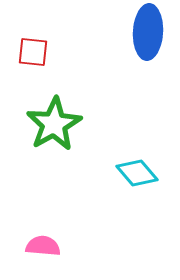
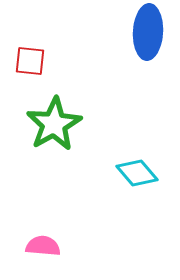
red square: moved 3 px left, 9 px down
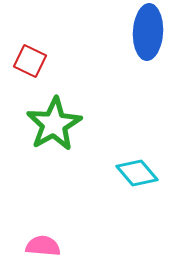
red square: rotated 20 degrees clockwise
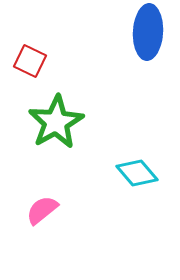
green star: moved 2 px right, 2 px up
pink semicircle: moved 1 px left, 36 px up; rotated 44 degrees counterclockwise
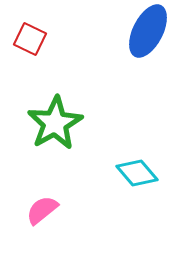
blue ellipse: moved 1 px up; rotated 24 degrees clockwise
red square: moved 22 px up
green star: moved 1 px left, 1 px down
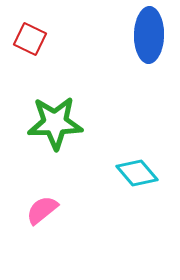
blue ellipse: moved 1 px right, 4 px down; rotated 26 degrees counterclockwise
green star: rotated 28 degrees clockwise
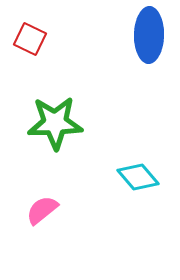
cyan diamond: moved 1 px right, 4 px down
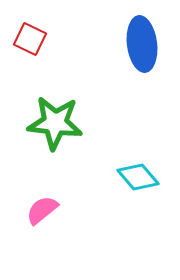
blue ellipse: moved 7 px left, 9 px down; rotated 8 degrees counterclockwise
green star: rotated 8 degrees clockwise
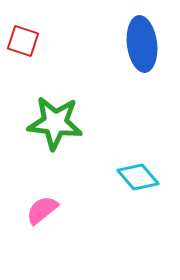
red square: moved 7 px left, 2 px down; rotated 8 degrees counterclockwise
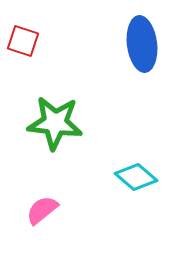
cyan diamond: moved 2 px left; rotated 9 degrees counterclockwise
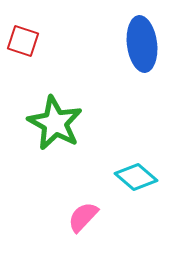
green star: rotated 22 degrees clockwise
pink semicircle: moved 41 px right, 7 px down; rotated 8 degrees counterclockwise
